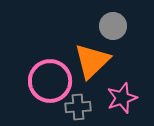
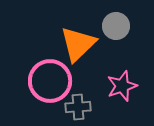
gray circle: moved 3 px right
orange triangle: moved 14 px left, 17 px up
pink star: moved 12 px up
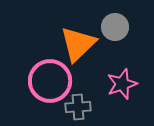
gray circle: moved 1 px left, 1 px down
pink star: moved 2 px up
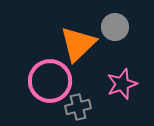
gray cross: rotated 10 degrees counterclockwise
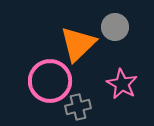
pink star: rotated 24 degrees counterclockwise
